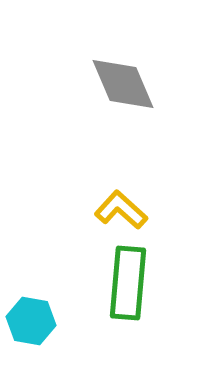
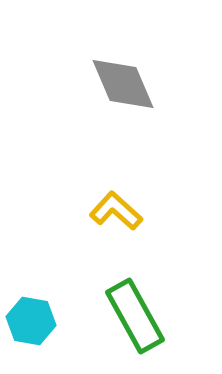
yellow L-shape: moved 5 px left, 1 px down
green rectangle: moved 7 px right, 33 px down; rotated 34 degrees counterclockwise
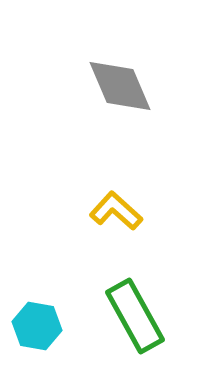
gray diamond: moved 3 px left, 2 px down
cyan hexagon: moved 6 px right, 5 px down
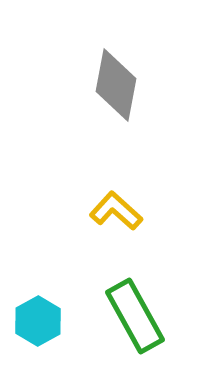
gray diamond: moved 4 px left, 1 px up; rotated 34 degrees clockwise
cyan hexagon: moved 1 px right, 5 px up; rotated 21 degrees clockwise
